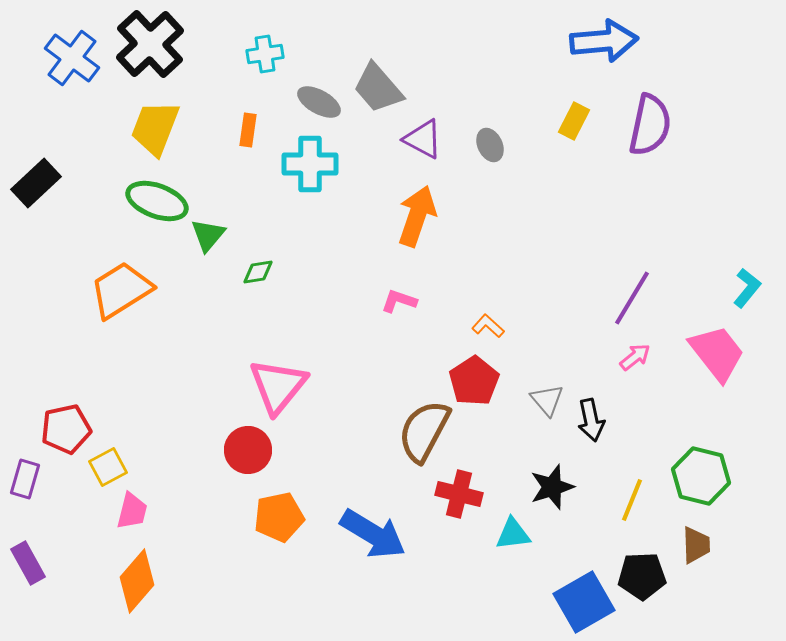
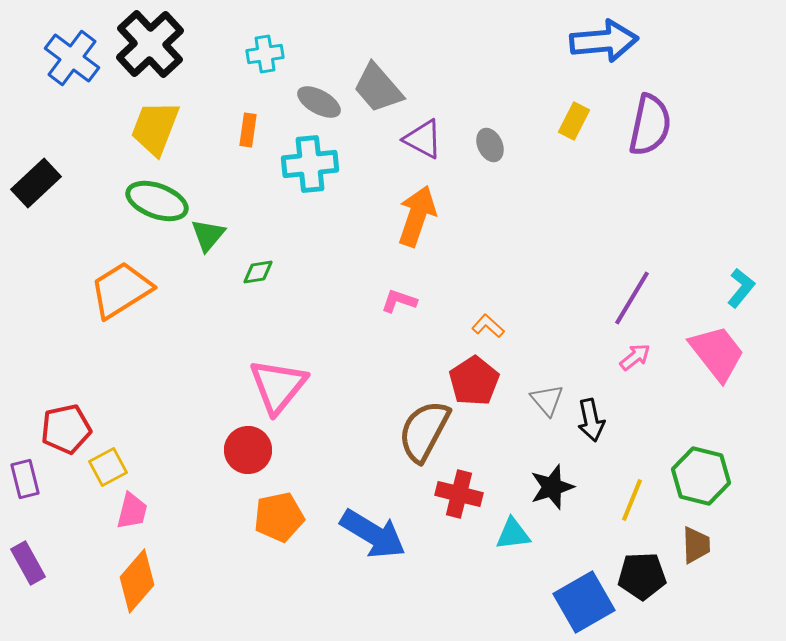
cyan cross at (310, 164): rotated 6 degrees counterclockwise
cyan L-shape at (747, 288): moved 6 px left
purple rectangle at (25, 479): rotated 30 degrees counterclockwise
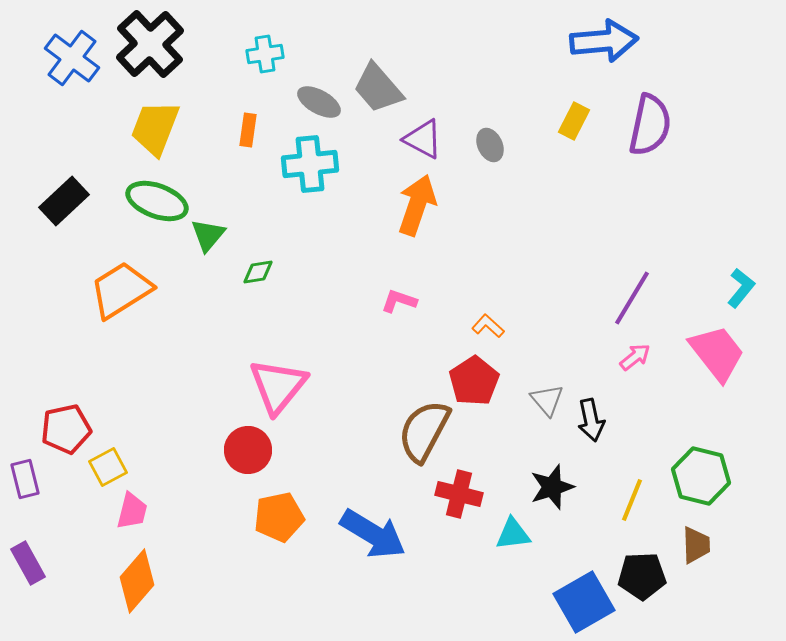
black rectangle at (36, 183): moved 28 px right, 18 px down
orange arrow at (417, 216): moved 11 px up
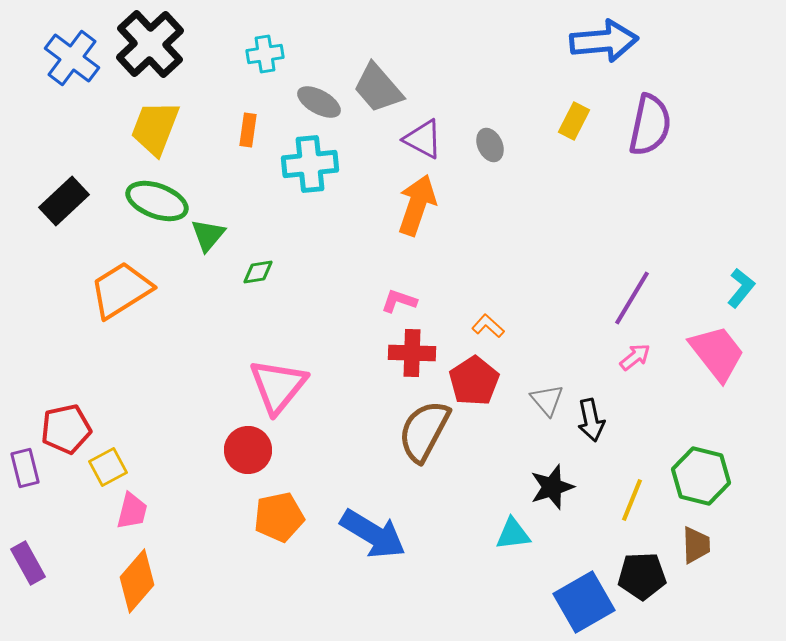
purple rectangle at (25, 479): moved 11 px up
red cross at (459, 494): moved 47 px left, 141 px up; rotated 12 degrees counterclockwise
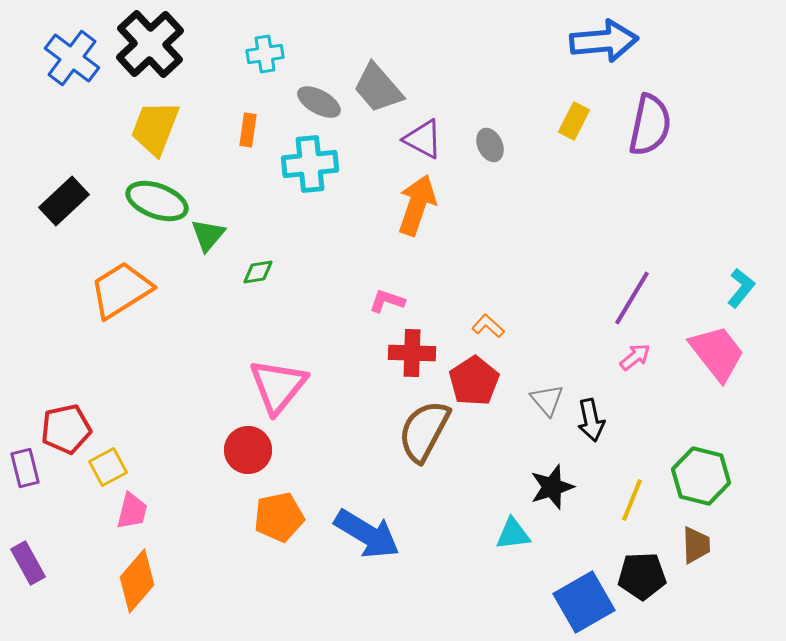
pink L-shape at (399, 301): moved 12 px left
blue arrow at (373, 534): moved 6 px left
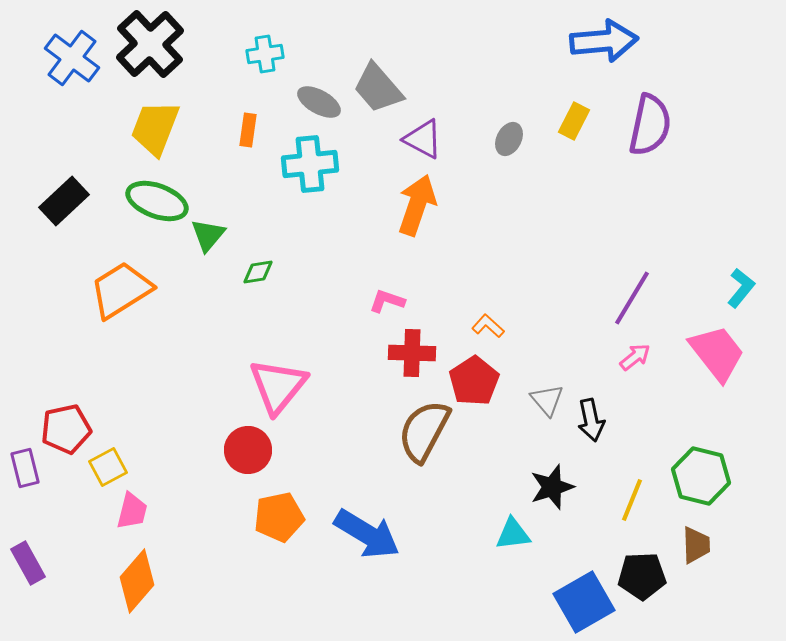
gray ellipse at (490, 145): moved 19 px right, 6 px up; rotated 52 degrees clockwise
